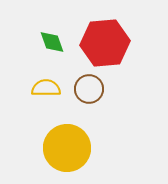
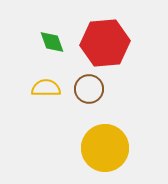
yellow circle: moved 38 px right
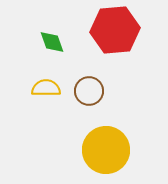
red hexagon: moved 10 px right, 13 px up
brown circle: moved 2 px down
yellow circle: moved 1 px right, 2 px down
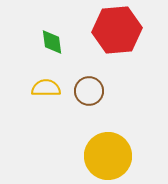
red hexagon: moved 2 px right
green diamond: rotated 12 degrees clockwise
yellow circle: moved 2 px right, 6 px down
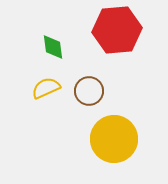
green diamond: moved 1 px right, 5 px down
yellow semicircle: rotated 24 degrees counterclockwise
yellow circle: moved 6 px right, 17 px up
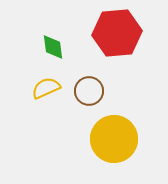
red hexagon: moved 3 px down
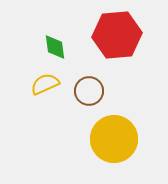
red hexagon: moved 2 px down
green diamond: moved 2 px right
yellow semicircle: moved 1 px left, 4 px up
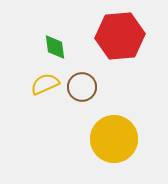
red hexagon: moved 3 px right, 1 px down
brown circle: moved 7 px left, 4 px up
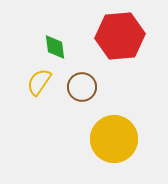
yellow semicircle: moved 6 px left, 2 px up; rotated 32 degrees counterclockwise
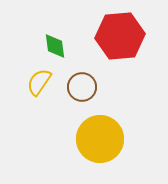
green diamond: moved 1 px up
yellow circle: moved 14 px left
